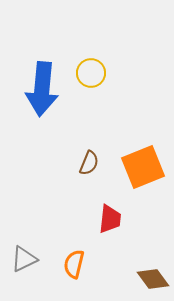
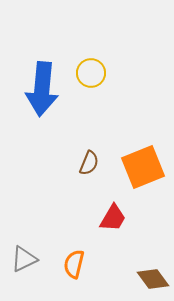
red trapezoid: moved 3 px right, 1 px up; rotated 24 degrees clockwise
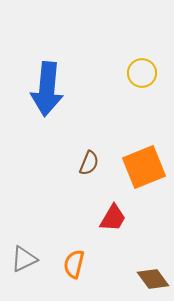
yellow circle: moved 51 px right
blue arrow: moved 5 px right
orange square: moved 1 px right
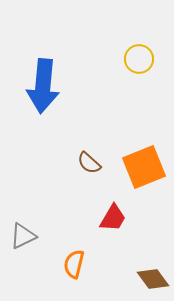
yellow circle: moved 3 px left, 14 px up
blue arrow: moved 4 px left, 3 px up
brown semicircle: rotated 110 degrees clockwise
gray triangle: moved 1 px left, 23 px up
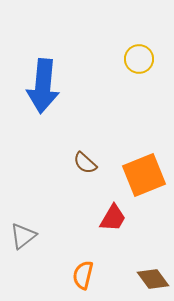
brown semicircle: moved 4 px left
orange square: moved 8 px down
gray triangle: rotated 12 degrees counterclockwise
orange semicircle: moved 9 px right, 11 px down
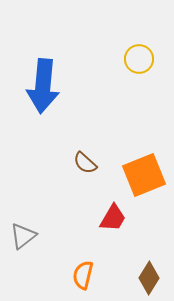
brown diamond: moved 4 px left, 1 px up; rotated 68 degrees clockwise
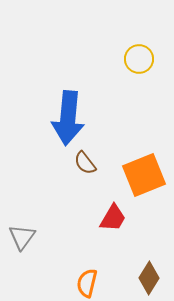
blue arrow: moved 25 px right, 32 px down
brown semicircle: rotated 10 degrees clockwise
gray triangle: moved 1 px left, 1 px down; rotated 16 degrees counterclockwise
orange semicircle: moved 4 px right, 8 px down
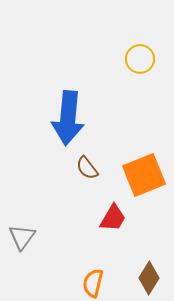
yellow circle: moved 1 px right
brown semicircle: moved 2 px right, 5 px down
orange semicircle: moved 6 px right
